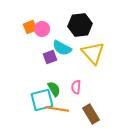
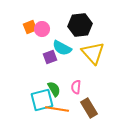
brown rectangle: moved 2 px left, 6 px up
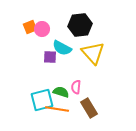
purple square: rotated 24 degrees clockwise
green semicircle: moved 7 px right, 3 px down; rotated 42 degrees counterclockwise
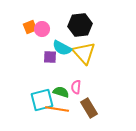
yellow triangle: moved 9 px left
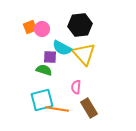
yellow triangle: moved 1 px down
green semicircle: moved 17 px left, 22 px up
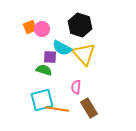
black hexagon: rotated 25 degrees clockwise
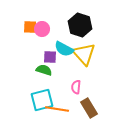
orange square: rotated 24 degrees clockwise
cyan semicircle: moved 2 px right, 1 px down
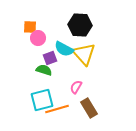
black hexagon: rotated 15 degrees counterclockwise
pink circle: moved 4 px left, 9 px down
purple square: moved 1 px down; rotated 24 degrees counterclockwise
pink semicircle: rotated 24 degrees clockwise
orange line: rotated 25 degrees counterclockwise
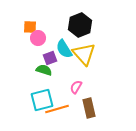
black hexagon: rotated 25 degrees counterclockwise
cyan semicircle: rotated 30 degrees clockwise
brown rectangle: rotated 18 degrees clockwise
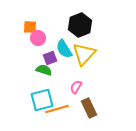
yellow triangle: rotated 25 degrees clockwise
brown rectangle: rotated 12 degrees counterclockwise
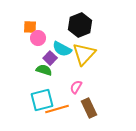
cyan semicircle: moved 2 px left; rotated 30 degrees counterclockwise
purple square: rotated 24 degrees counterclockwise
